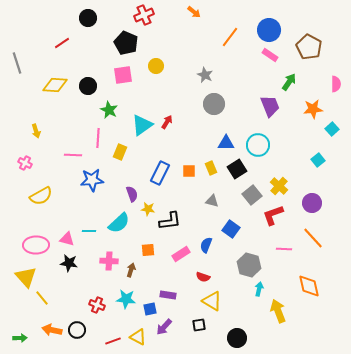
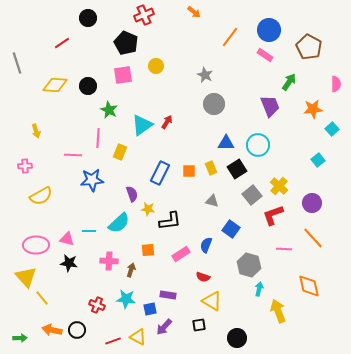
pink rectangle at (270, 55): moved 5 px left
pink cross at (25, 163): moved 3 px down; rotated 32 degrees counterclockwise
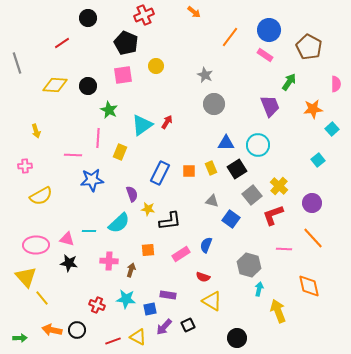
blue square at (231, 229): moved 10 px up
black square at (199, 325): moved 11 px left; rotated 16 degrees counterclockwise
